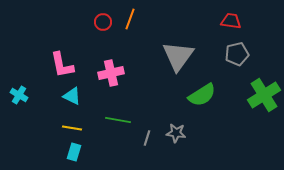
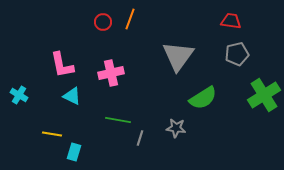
green semicircle: moved 1 px right, 3 px down
yellow line: moved 20 px left, 6 px down
gray star: moved 5 px up
gray line: moved 7 px left
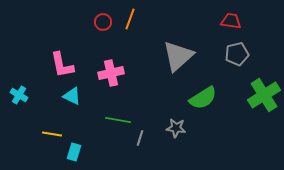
gray triangle: rotated 12 degrees clockwise
